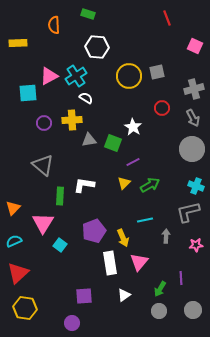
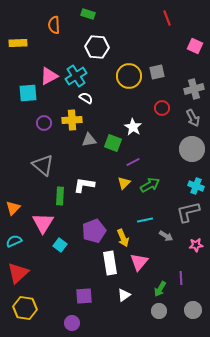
gray arrow at (166, 236): rotated 120 degrees clockwise
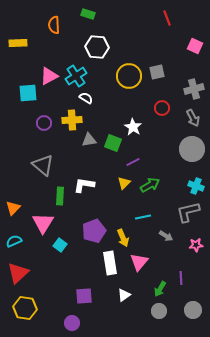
cyan line at (145, 220): moved 2 px left, 3 px up
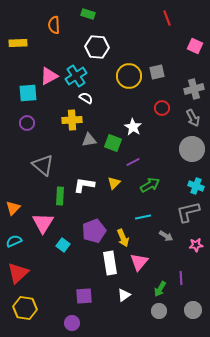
purple circle at (44, 123): moved 17 px left
yellow triangle at (124, 183): moved 10 px left
cyan square at (60, 245): moved 3 px right
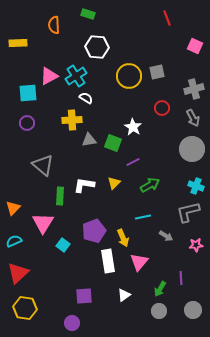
white rectangle at (110, 263): moved 2 px left, 2 px up
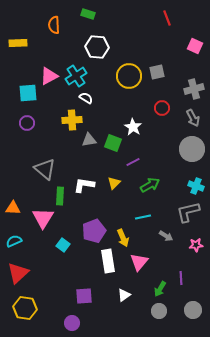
gray triangle at (43, 165): moved 2 px right, 4 px down
orange triangle at (13, 208): rotated 49 degrees clockwise
pink triangle at (43, 223): moved 5 px up
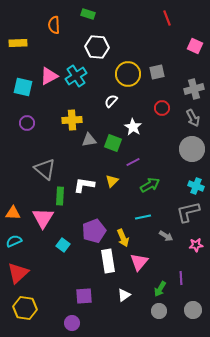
yellow circle at (129, 76): moved 1 px left, 2 px up
cyan square at (28, 93): moved 5 px left, 6 px up; rotated 18 degrees clockwise
white semicircle at (86, 98): moved 25 px right, 3 px down; rotated 80 degrees counterclockwise
yellow triangle at (114, 183): moved 2 px left, 2 px up
orange triangle at (13, 208): moved 5 px down
